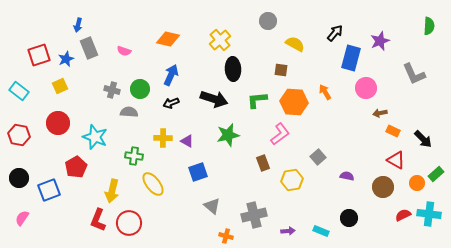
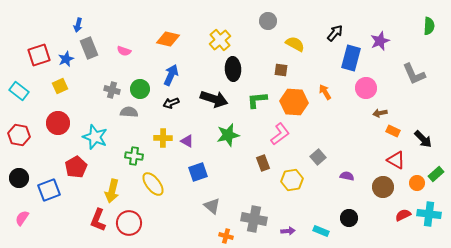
gray cross at (254, 215): moved 4 px down; rotated 25 degrees clockwise
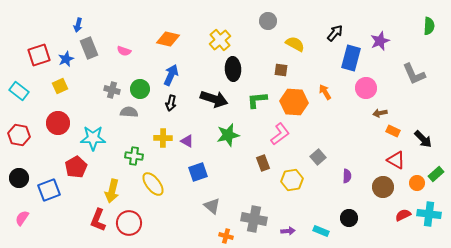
black arrow at (171, 103): rotated 56 degrees counterclockwise
cyan star at (95, 137): moved 2 px left, 1 px down; rotated 20 degrees counterclockwise
purple semicircle at (347, 176): rotated 80 degrees clockwise
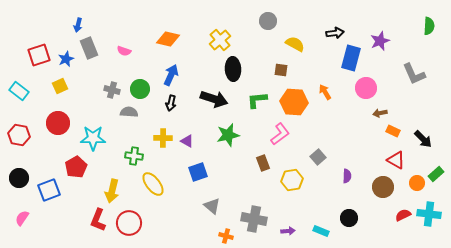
black arrow at (335, 33): rotated 42 degrees clockwise
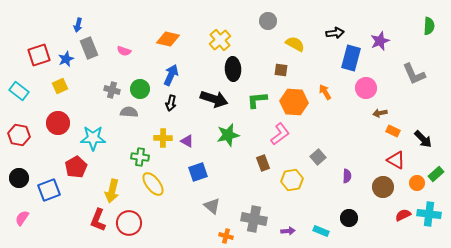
green cross at (134, 156): moved 6 px right, 1 px down
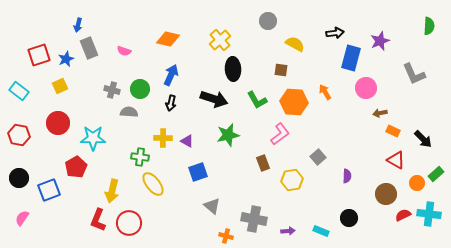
green L-shape at (257, 100): rotated 115 degrees counterclockwise
brown circle at (383, 187): moved 3 px right, 7 px down
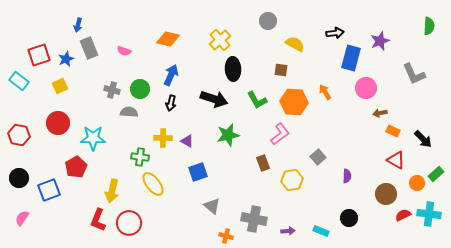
cyan rectangle at (19, 91): moved 10 px up
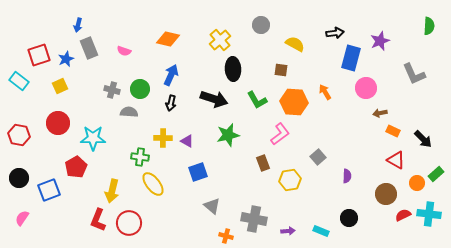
gray circle at (268, 21): moved 7 px left, 4 px down
yellow hexagon at (292, 180): moved 2 px left
